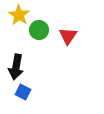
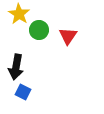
yellow star: moved 1 px up
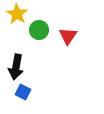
yellow star: moved 2 px left
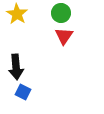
green circle: moved 22 px right, 17 px up
red triangle: moved 4 px left
black arrow: rotated 15 degrees counterclockwise
